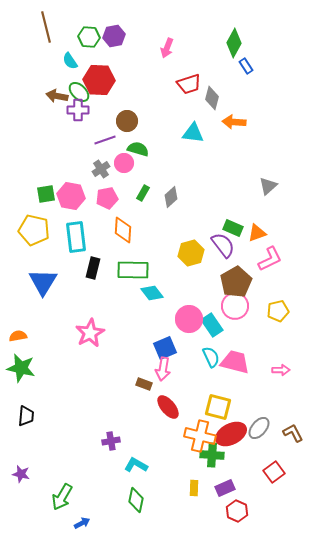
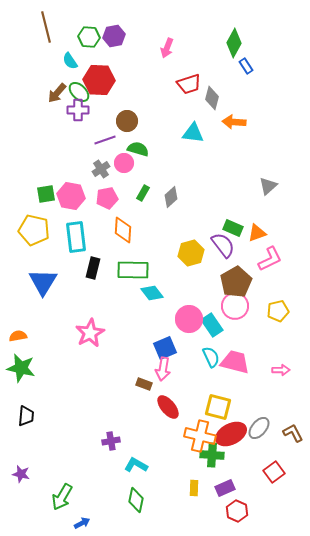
brown arrow at (57, 96): moved 3 px up; rotated 60 degrees counterclockwise
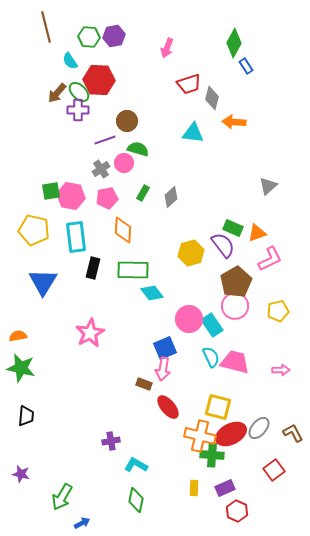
green square at (46, 194): moved 5 px right, 3 px up
red square at (274, 472): moved 2 px up
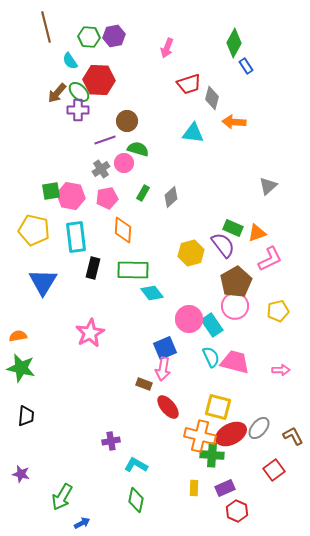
brown L-shape at (293, 433): moved 3 px down
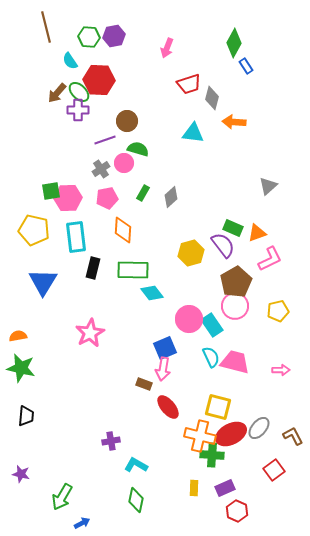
pink hexagon at (71, 196): moved 3 px left, 2 px down; rotated 12 degrees counterclockwise
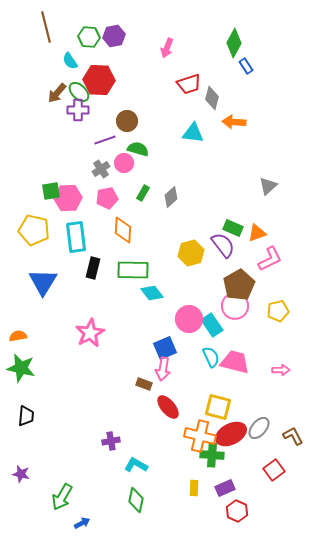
brown pentagon at (236, 282): moved 3 px right, 3 px down
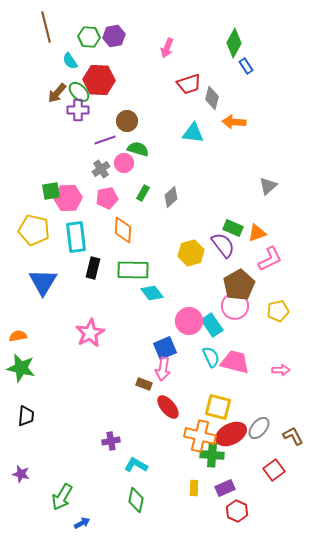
pink circle at (189, 319): moved 2 px down
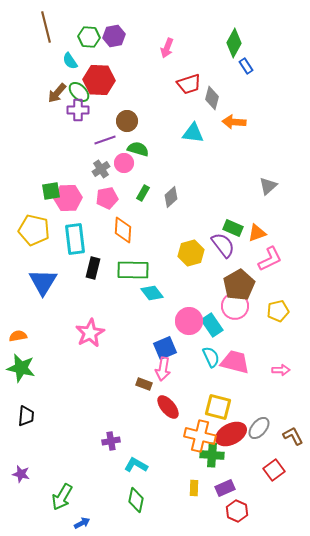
cyan rectangle at (76, 237): moved 1 px left, 2 px down
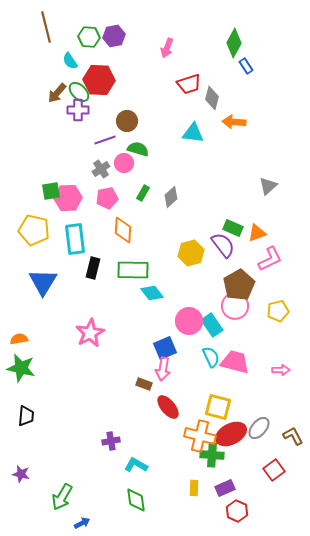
orange semicircle at (18, 336): moved 1 px right, 3 px down
green diamond at (136, 500): rotated 20 degrees counterclockwise
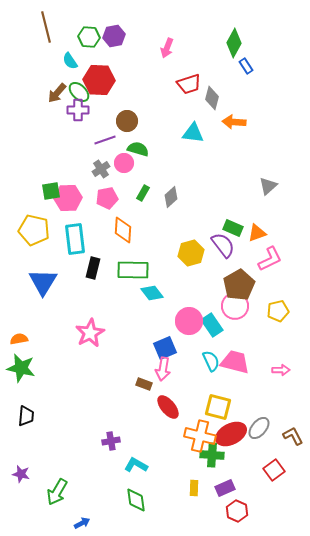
cyan semicircle at (211, 357): moved 4 px down
green arrow at (62, 497): moved 5 px left, 5 px up
